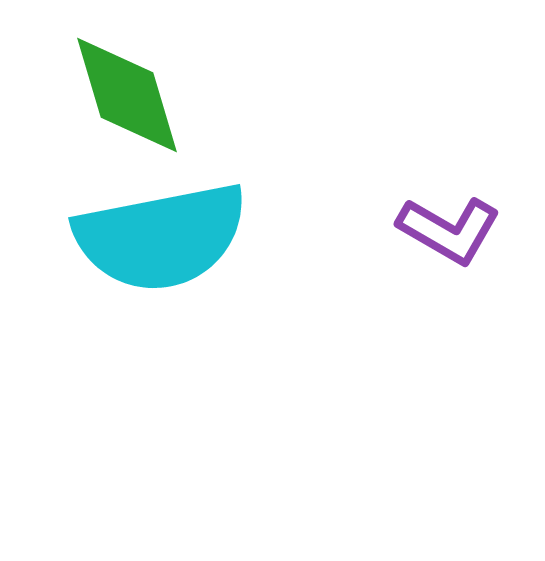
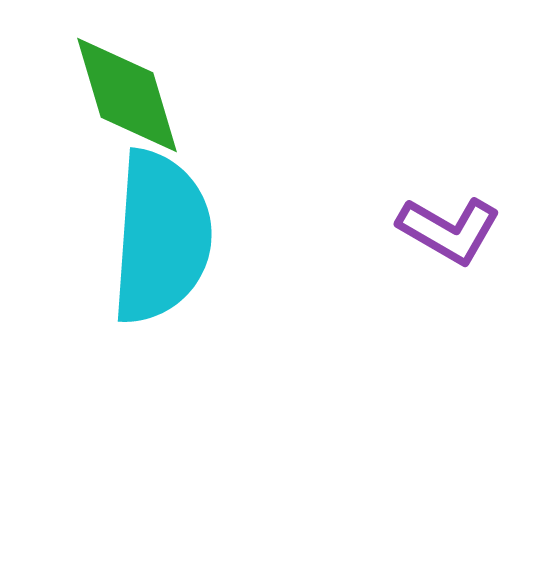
cyan semicircle: rotated 75 degrees counterclockwise
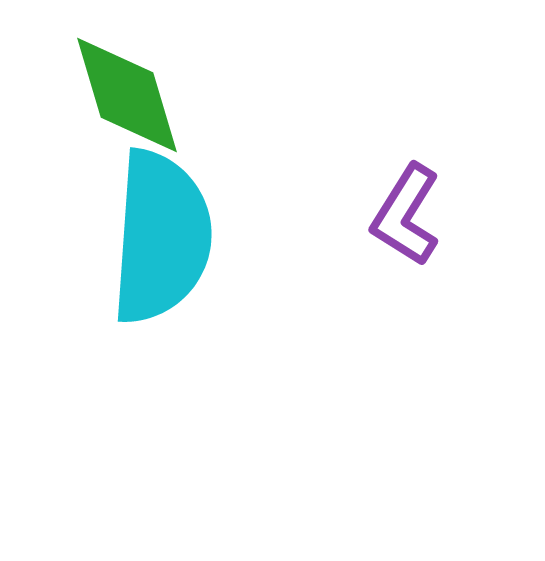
purple L-shape: moved 43 px left, 15 px up; rotated 92 degrees clockwise
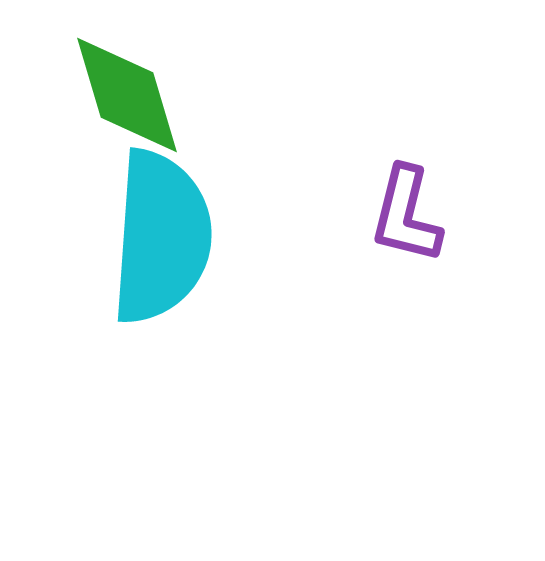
purple L-shape: rotated 18 degrees counterclockwise
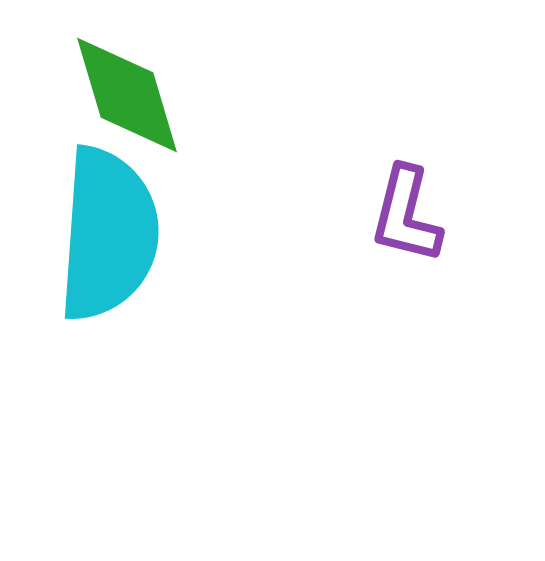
cyan semicircle: moved 53 px left, 3 px up
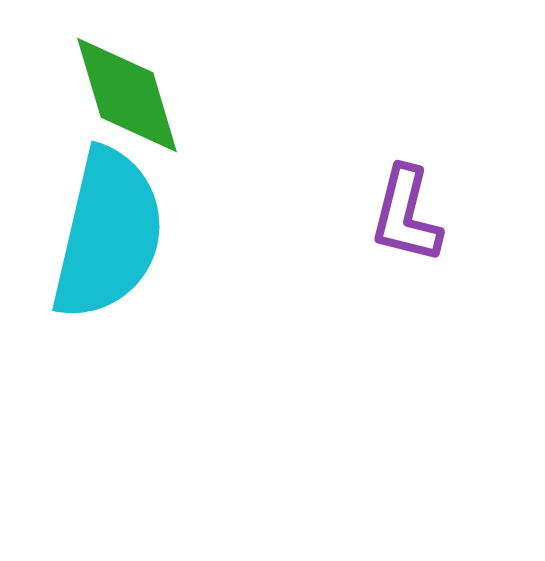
cyan semicircle: rotated 9 degrees clockwise
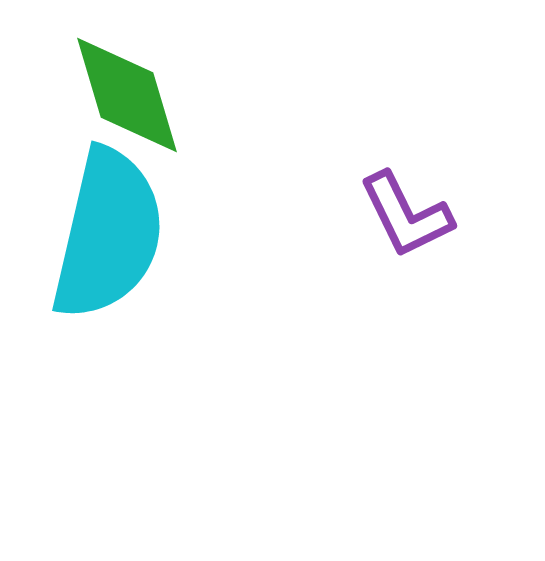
purple L-shape: rotated 40 degrees counterclockwise
